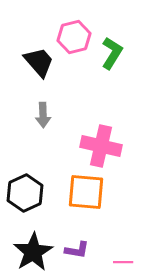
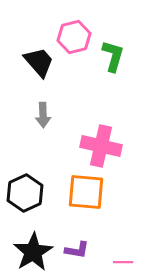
green L-shape: moved 1 px right, 3 px down; rotated 16 degrees counterclockwise
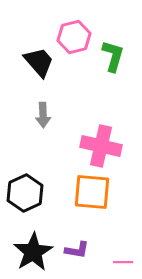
orange square: moved 6 px right
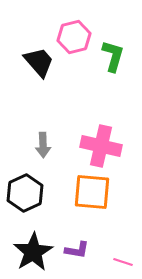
gray arrow: moved 30 px down
pink line: rotated 18 degrees clockwise
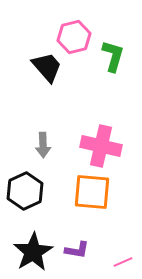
black trapezoid: moved 8 px right, 5 px down
black hexagon: moved 2 px up
pink line: rotated 42 degrees counterclockwise
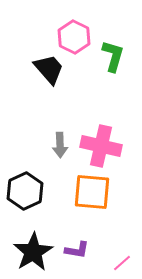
pink hexagon: rotated 20 degrees counterclockwise
black trapezoid: moved 2 px right, 2 px down
gray arrow: moved 17 px right
pink line: moved 1 px left, 1 px down; rotated 18 degrees counterclockwise
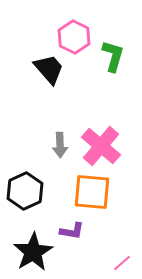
pink cross: rotated 27 degrees clockwise
purple L-shape: moved 5 px left, 19 px up
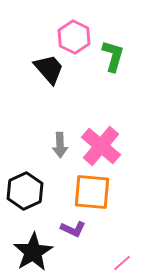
purple L-shape: moved 1 px right, 2 px up; rotated 15 degrees clockwise
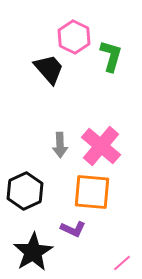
green L-shape: moved 2 px left
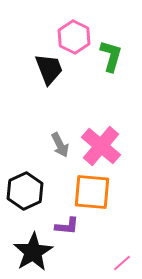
black trapezoid: rotated 20 degrees clockwise
gray arrow: rotated 25 degrees counterclockwise
purple L-shape: moved 6 px left, 3 px up; rotated 20 degrees counterclockwise
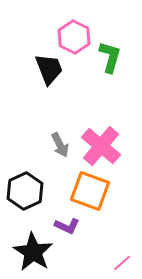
green L-shape: moved 1 px left, 1 px down
orange square: moved 2 px left, 1 px up; rotated 15 degrees clockwise
purple L-shape: rotated 20 degrees clockwise
black star: rotated 9 degrees counterclockwise
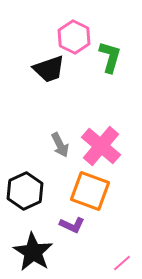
black trapezoid: rotated 92 degrees clockwise
purple L-shape: moved 5 px right, 1 px up
